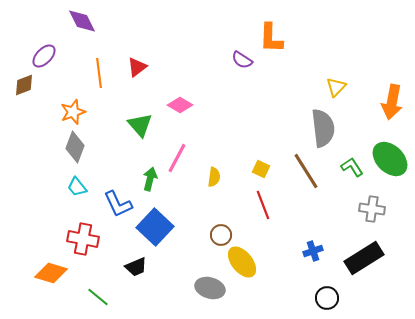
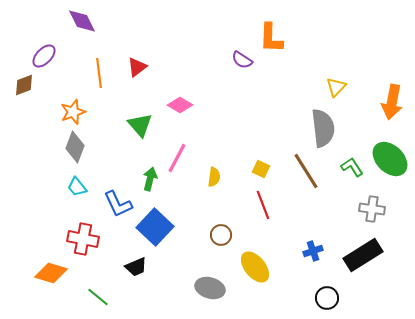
black rectangle: moved 1 px left, 3 px up
yellow ellipse: moved 13 px right, 5 px down
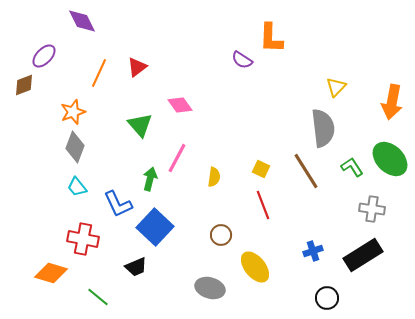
orange line: rotated 32 degrees clockwise
pink diamond: rotated 25 degrees clockwise
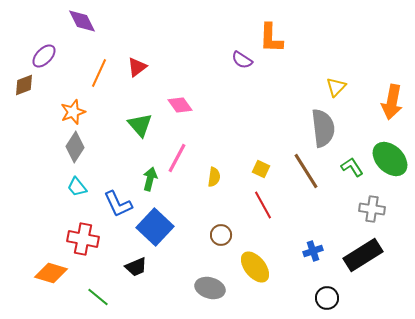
gray diamond: rotated 12 degrees clockwise
red line: rotated 8 degrees counterclockwise
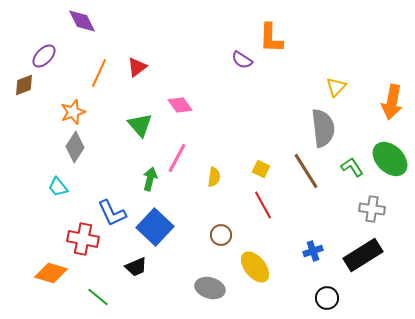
cyan trapezoid: moved 19 px left
blue L-shape: moved 6 px left, 9 px down
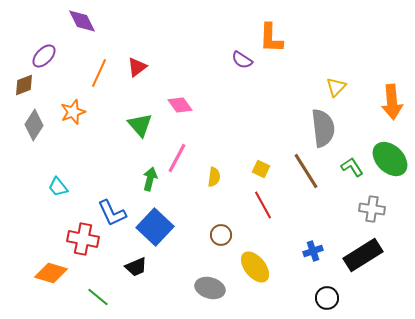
orange arrow: rotated 16 degrees counterclockwise
gray diamond: moved 41 px left, 22 px up
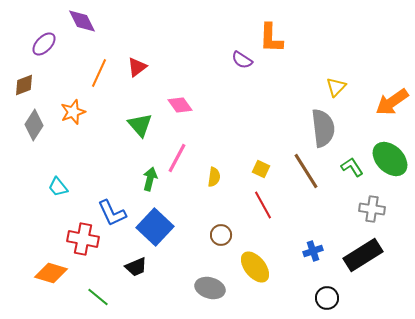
purple ellipse: moved 12 px up
orange arrow: rotated 60 degrees clockwise
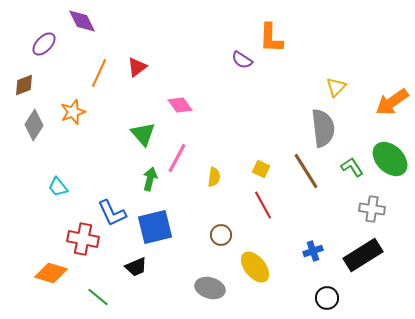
green triangle: moved 3 px right, 9 px down
blue square: rotated 33 degrees clockwise
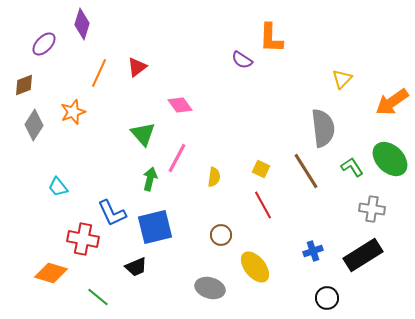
purple diamond: moved 3 px down; rotated 44 degrees clockwise
yellow triangle: moved 6 px right, 8 px up
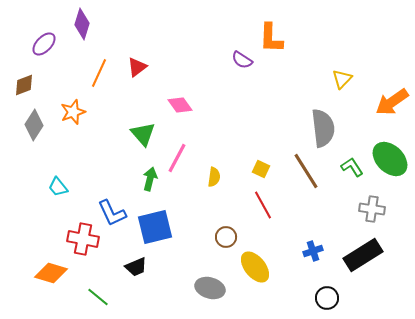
brown circle: moved 5 px right, 2 px down
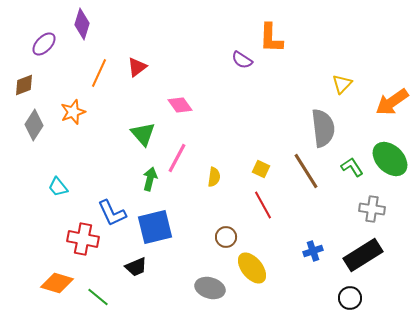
yellow triangle: moved 5 px down
yellow ellipse: moved 3 px left, 1 px down
orange diamond: moved 6 px right, 10 px down
black circle: moved 23 px right
